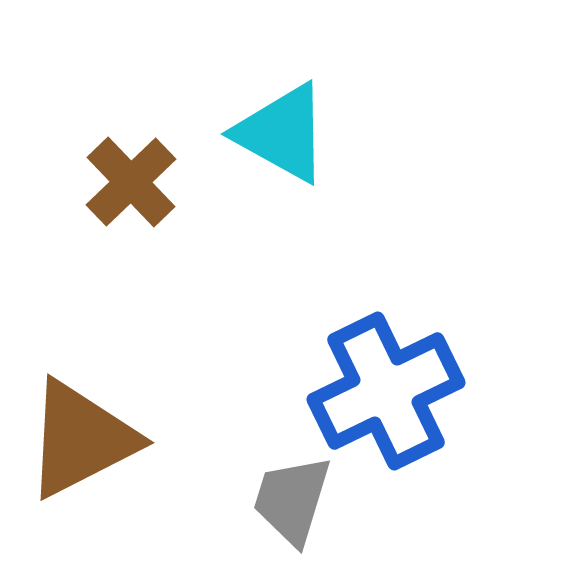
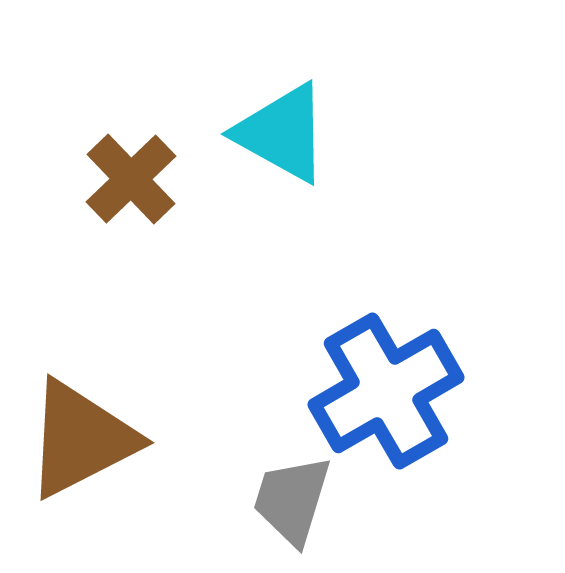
brown cross: moved 3 px up
blue cross: rotated 4 degrees counterclockwise
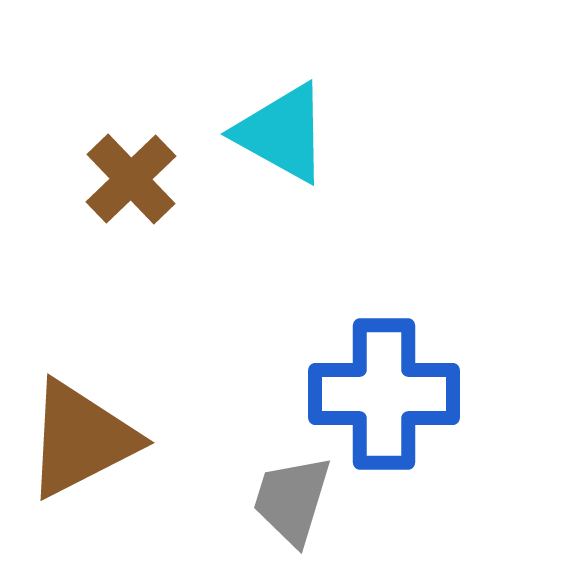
blue cross: moved 2 px left, 3 px down; rotated 30 degrees clockwise
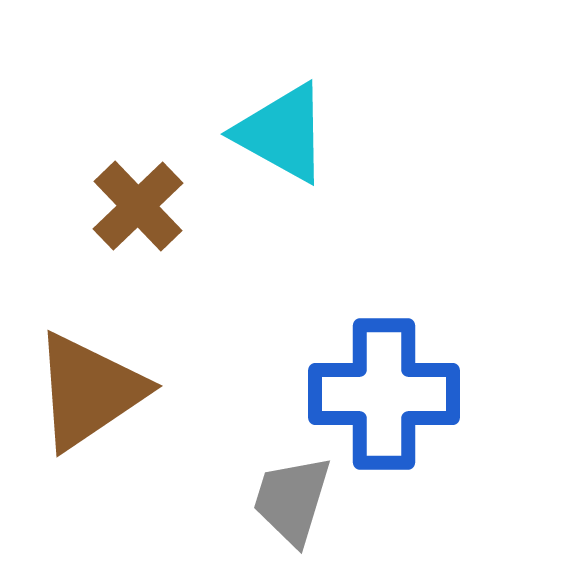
brown cross: moved 7 px right, 27 px down
brown triangle: moved 8 px right, 48 px up; rotated 7 degrees counterclockwise
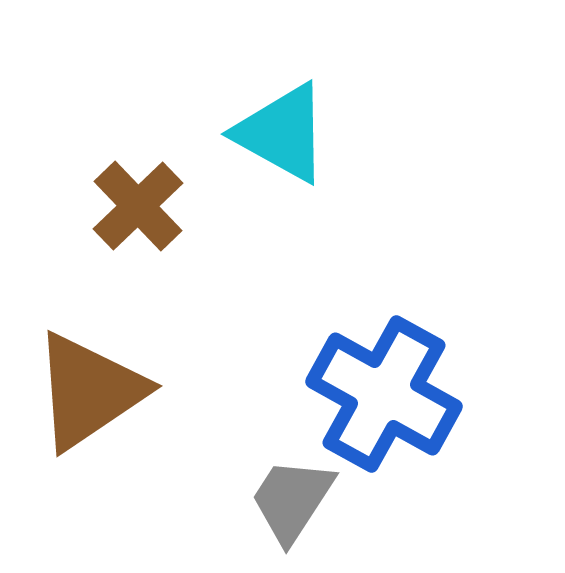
blue cross: rotated 29 degrees clockwise
gray trapezoid: rotated 16 degrees clockwise
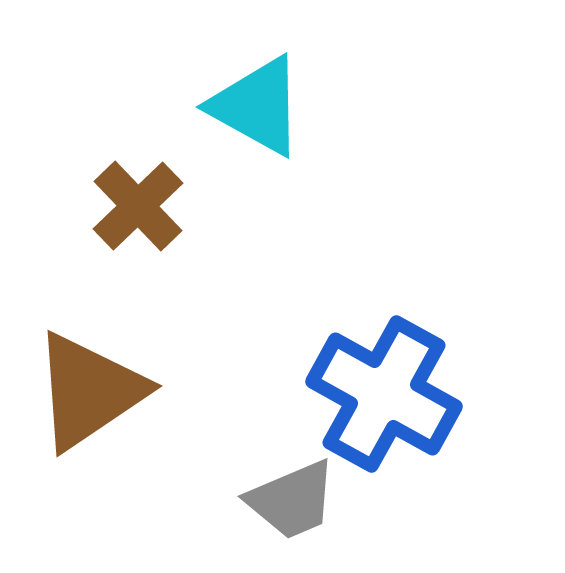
cyan triangle: moved 25 px left, 27 px up
gray trapezoid: rotated 146 degrees counterclockwise
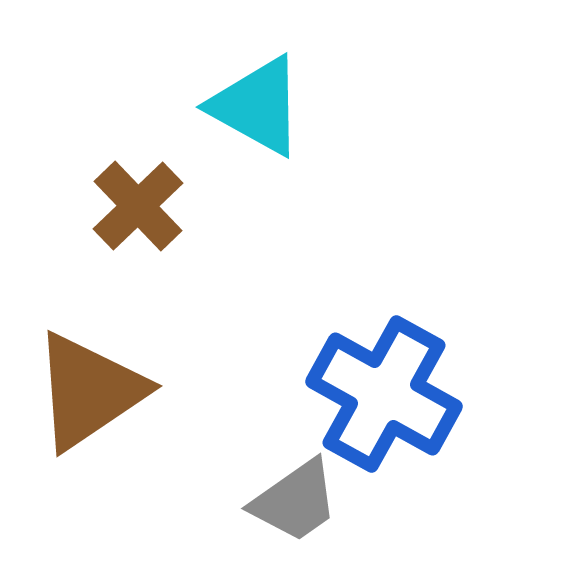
gray trapezoid: moved 3 px right, 1 px down; rotated 12 degrees counterclockwise
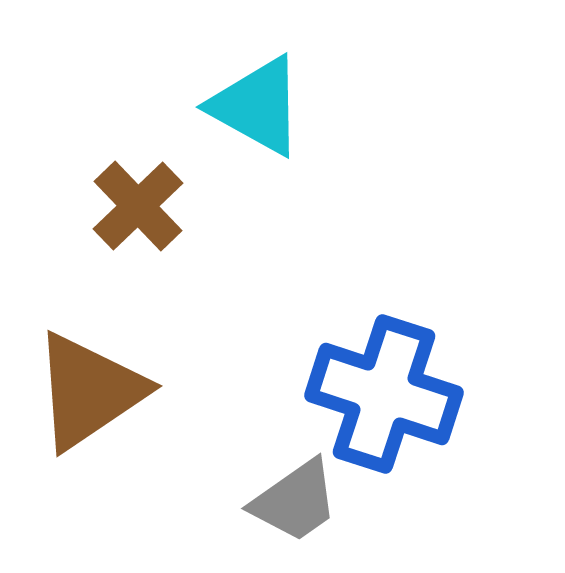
blue cross: rotated 11 degrees counterclockwise
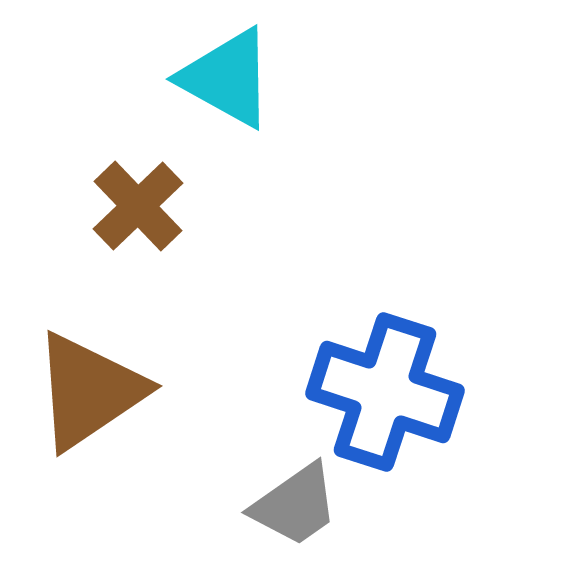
cyan triangle: moved 30 px left, 28 px up
blue cross: moved 1 px right, 2 px up
gray trapezoid: moved 4 px down
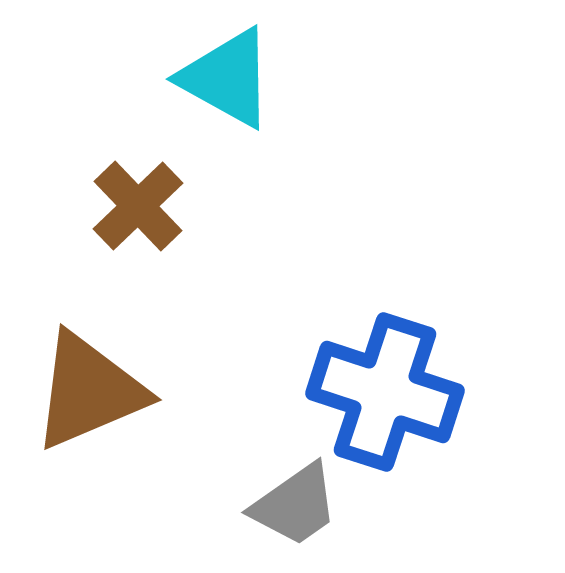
brown triangle: rotated 11 degrees clockwise
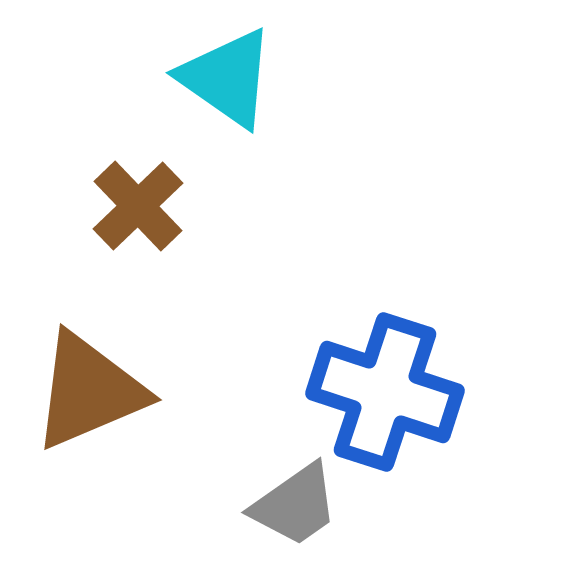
cyan triangle: rotated 6 degrees clockwise
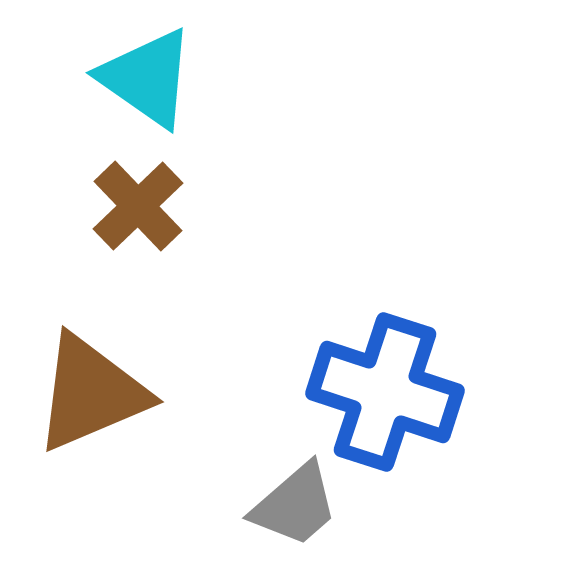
cyan triangle: moved 80 px left
brown triangle: moved 2 px right, 2 px down
gray trapezoid: rotated 6 degrees counterclockwise
